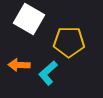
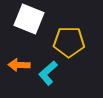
white square: rotated 8 degrees counterclockwise
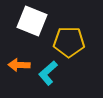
white square: moved 3 px right, 2 px down
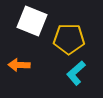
yellow pentagon: moved 3 px up
cyan L-shape: moved 28 px right
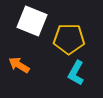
orange arrow: rotated 30 degrees clockwise
cyan L-shape: rotated 20 degrees counterclockwise
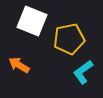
yellow pentagon: rotated 12 degrees counterclockwise
cyan L-shape: moved 7 px right, 1 px up; rotated 25 degrees clockwise
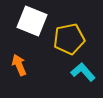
orange arrow: rotated 35 degrees clockwise
cyan L-shape: rotated 85 degrees clockwise
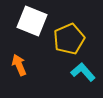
yellow pentagon: rotated 12 degrees counterclockwise
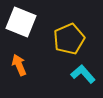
white square: moved 11 px left, 1 px down
cyan L-shape: moved 2 px down
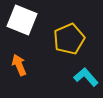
white square: moved 1 px right, 2 px up
cyan L-shape: moved 3 px right, 3 px down
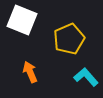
orange arrow: moved 11 px right, 7 px down
